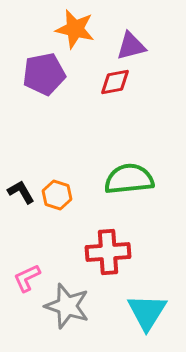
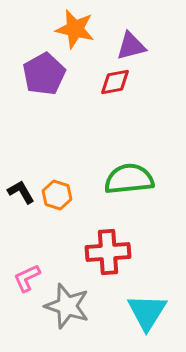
purple pentagon: rotated 18 degrees counterclockwise
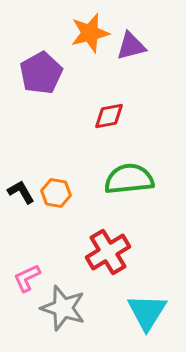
orange star: moved 15 px right, 4 px down; rotated 27 degrees counterclockwise
purple pentagon: moved 3 px left, 1 px up
red diamond: moved 6 px left, 34 px down
orange hexagon: moved 1 px left, 2 px up; rotated 8 degrees counterclockwise
red cross: rotated 27 degrees counterclockwise
gray star: moved 4 px left, 2 px down
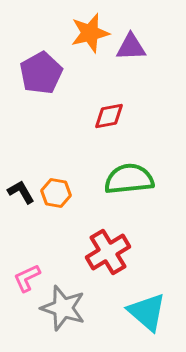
purple triangle: moved 1 px down; rotated 12 degrees clockwise
cyan triangle: rotated 21 degrees counterclockwise
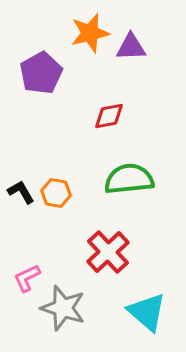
red cross: rotated 12 degrees counterclockwise
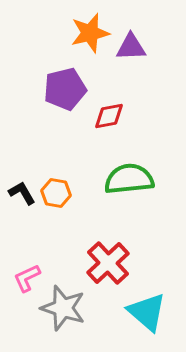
purple pentagon: moved 24 px right, 16 px down; rotated 15 degrees clockwise
black L-shape: moved 1 px right, 1 px down
red cross: moved 11 px down
